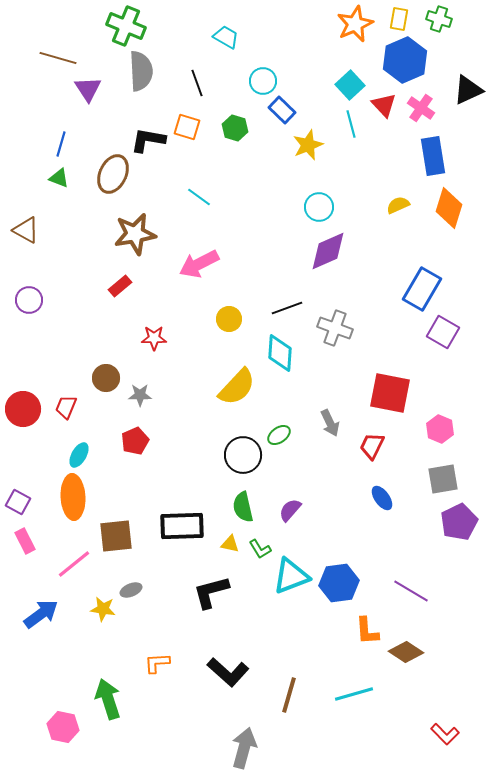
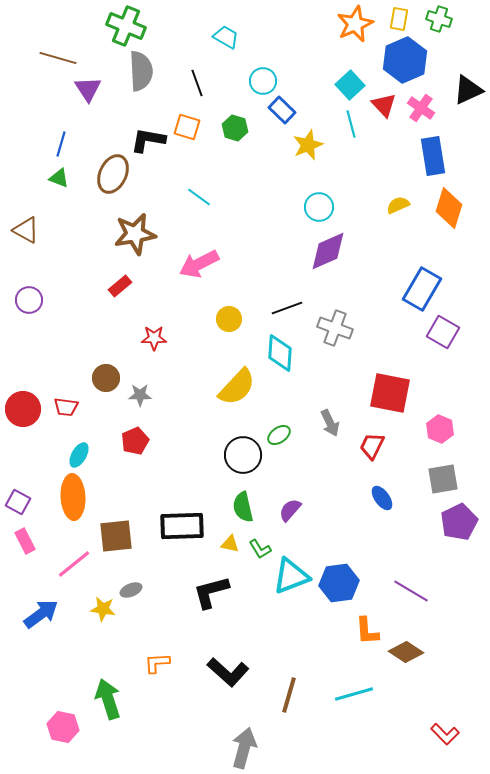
red trapezoid at (66, 407): rotated 105 degrees counterclockwise
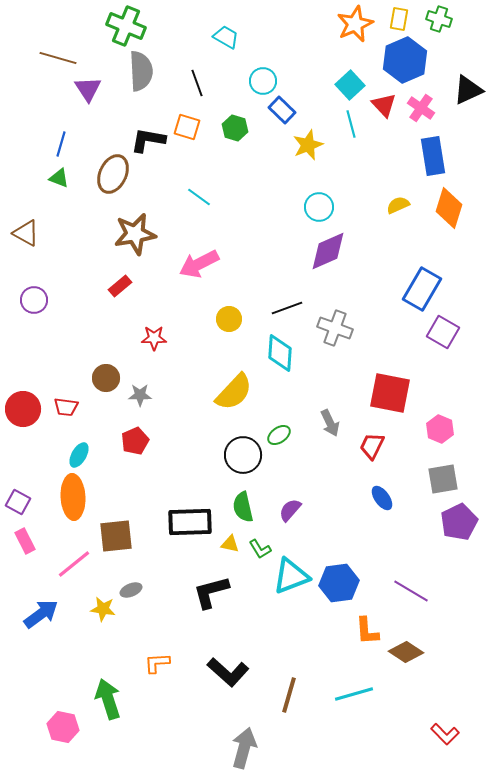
brown triangle at (26, 230): moved 3 px down
purple circle at (29, 300): moved 5 px right
yellow semicircle at (237, 387): moved 3 px left, 5 px down
black rectangle at (182, 526): moved 8 px right, 4 px up
